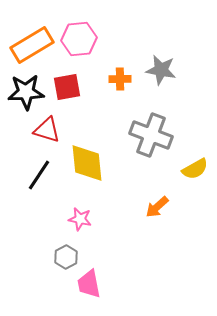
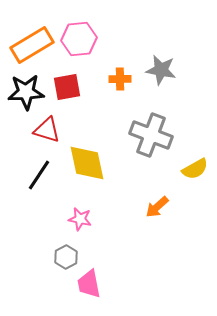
yellow diamond: rotated 6 degrees counterclockwise
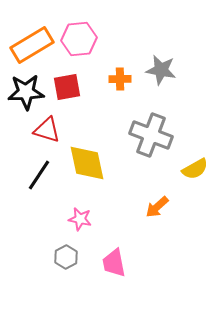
pink trapezoid: moved 25 px right, 21 px up
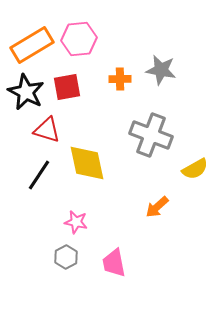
black star: rotated 30 degrees clockwise
pink star: moved 4 px left, 3 px down
